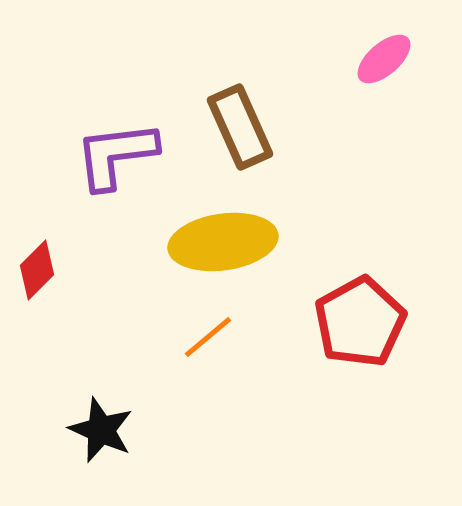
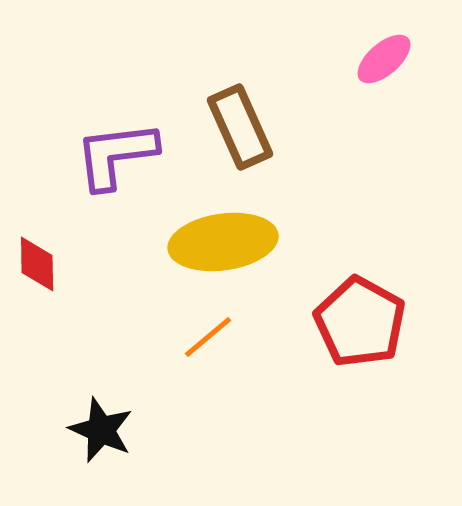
red diamond: moved 6 px up; rotated 46 degrees counterclockwise
red pentagon: rotated 14 degrees counterclockwise
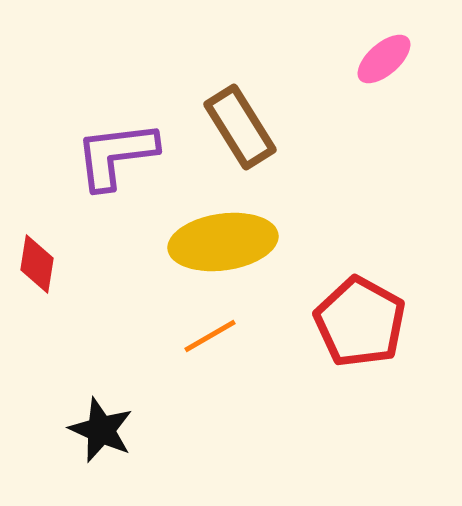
brown rectangle: rotated 8 degrees counterclockwise
red diamond: rotated 10 degrees clockwise
orange line: moved 2 px right, 1 px up; rotated 10 degrees clockwise
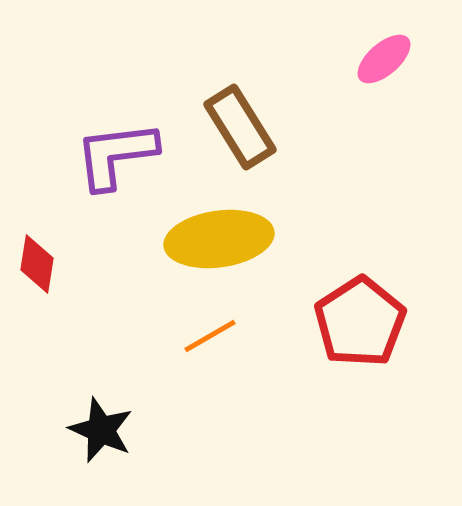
yellow ellipse: moved 4 px left, 3 px up
red pentagon: rotated 10 degrees clockwise
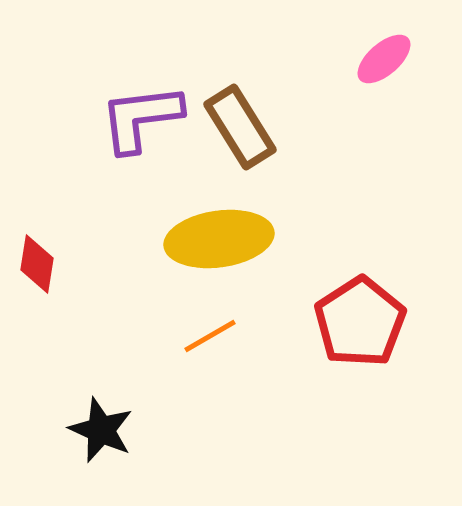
purple L-shape: moved 25 px right, 37 px up
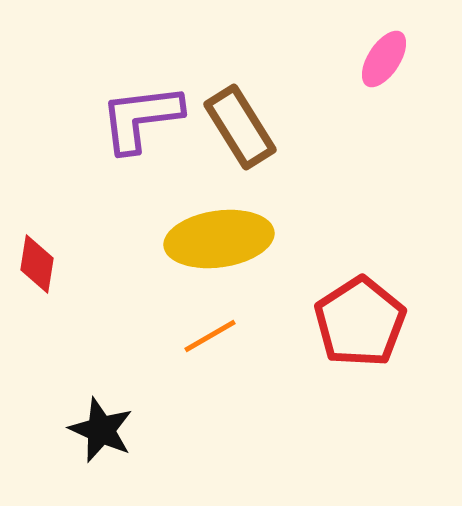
pink ellipse: rotated 16 degrees counterclockwise
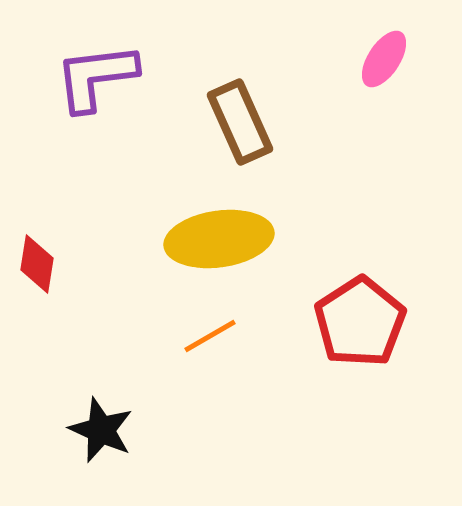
purple L-shape: moved 45 px left, 41 px up
brown rectangle: moved 5 px up; rotated 8 degrees clockwise
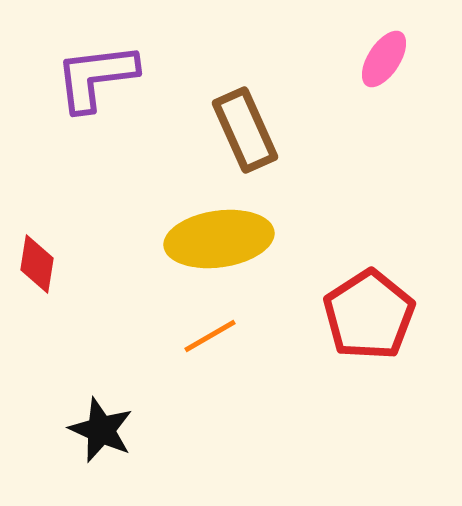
brown rectangle: moved 5 px right, 8 px down
red pentagon: moved 9 px right, 7 px up
